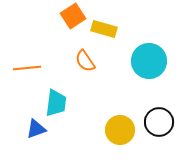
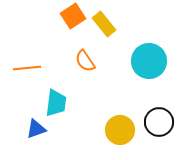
yellow rectangle: moved 5 px up; rotated 35 degrees clockwise
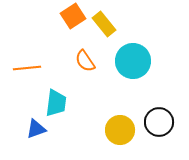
cyan circle: moved 16 px left
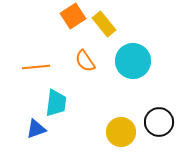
orange line: moved 9 px right, 1 px up
yellow circle: moved 1 px right, 2 px down
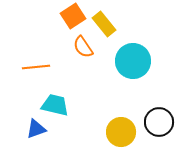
orange semicircle: moved 2 px left, 14 px up
cyan trapezoid: moved 1 px left, 2 px down; rotated 84 degrees counterclockwise
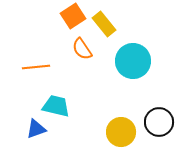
orange semicircle: moved 1 px left, 2 px down
cyan trapezoid: moved 1 px right, 1 px down
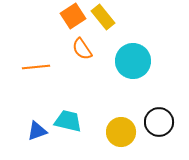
yellow rectangle: moved 1 px left, 7 px up
cyan trapezoid: moved 12 px right, 15 px down
blue triangle: moved 1 px right, 2 px down
